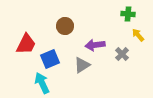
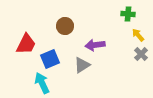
gray cross: moved 19 px right
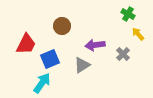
green cross: rotated 24 degrees clockwise
brown circle: moved 3 px left
yellow arrow: moved 1 px up
gray cross: moved 18 px left
cyan arrow: rotated 60 degrees clockwise
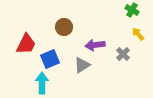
green cross: moved 4 px right, 4 px up
brown circle: moved 2 px right, 1 px down
cyan arrow: rotated 35 degrees counterclockwise
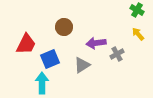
green cross: moved 5 px right
purple arrow: moved 1 px right, 2 px up
gray cross: moved 6 px left; rotated 16 degrees clockwise
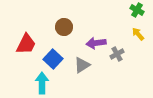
blue square: moved 3 px right; rotated 24 degrees counterclockwise
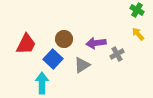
brown circle: moved 12 px down
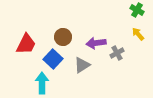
brown circle: moved 1 px left, 2 px up
gray cross: moved 1 px up
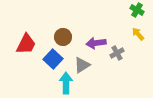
cyan arrow: moved 24 px right
